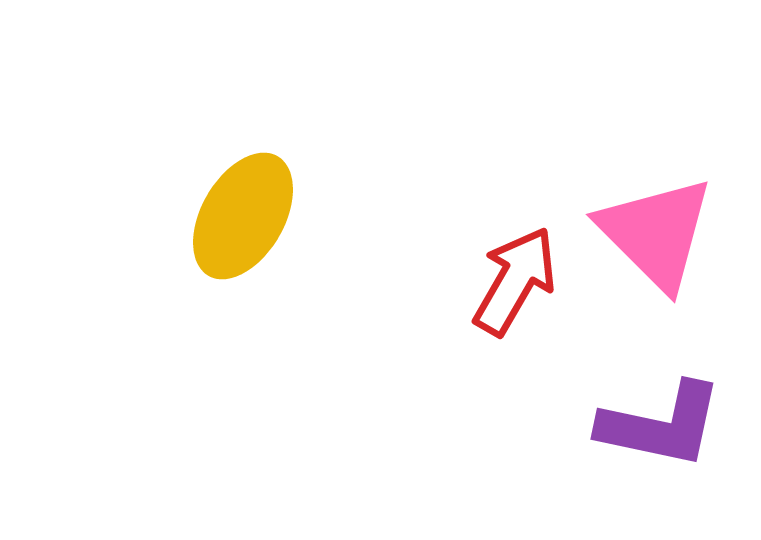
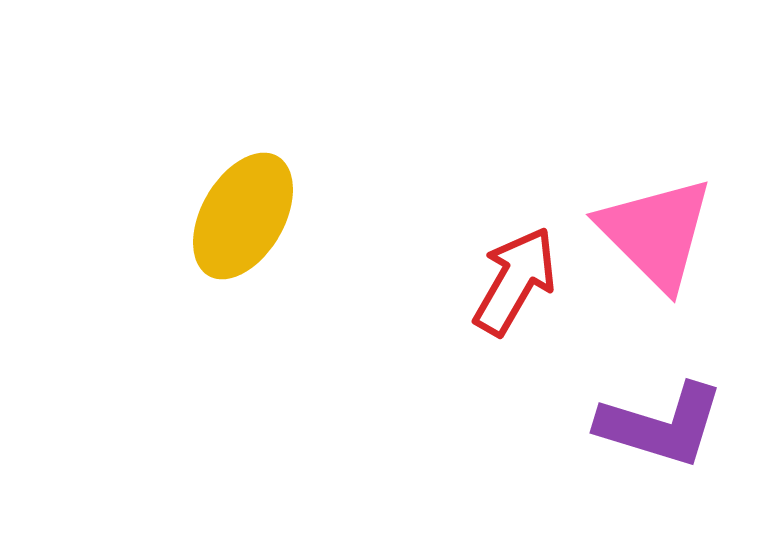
purple L-shape: rotated 5 degrees clockwise
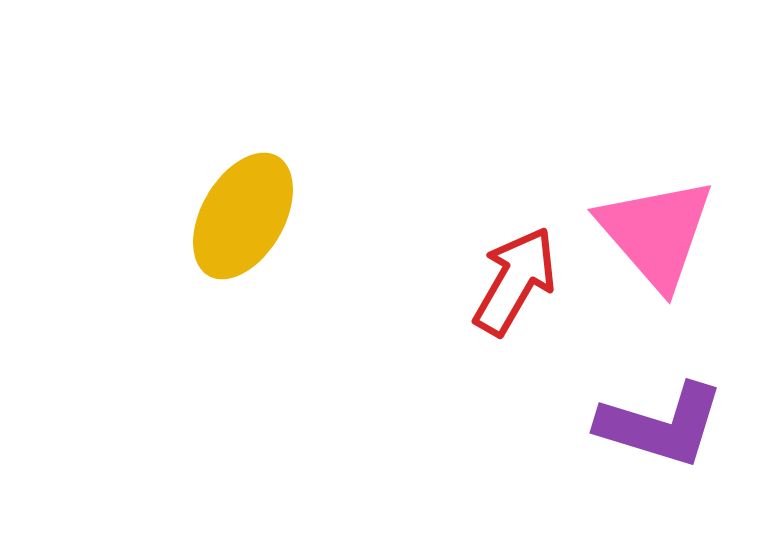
pink triangle: rotated 4 degrees clockwise
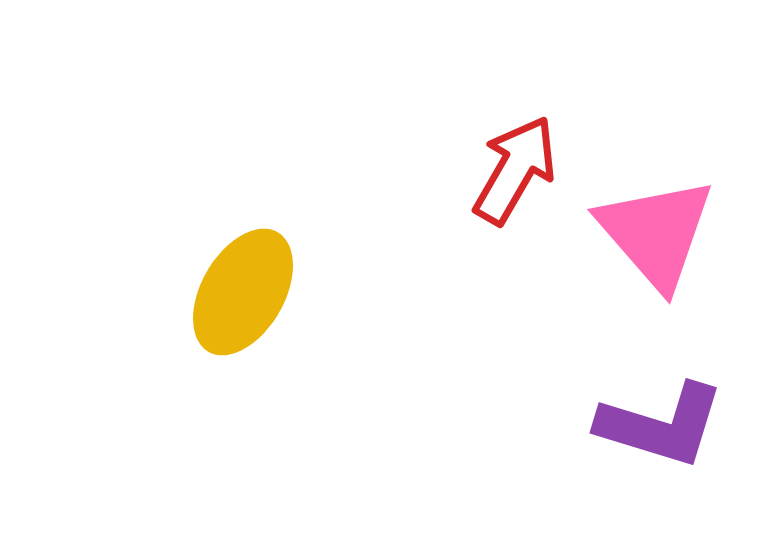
yellow ellipse: moved 76 px down
red arrow: moved 111 px up
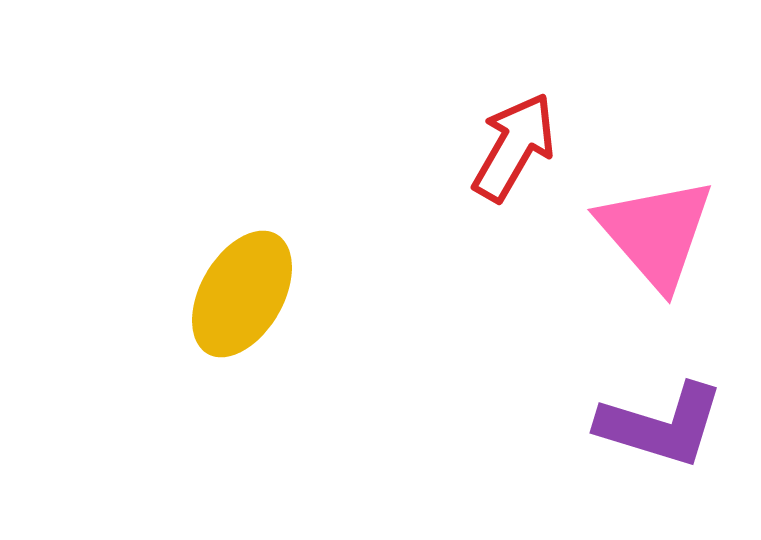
red arrow: moved 1 px left, 23 px up
yellow ellipse: moved 1 px left, 2 px down
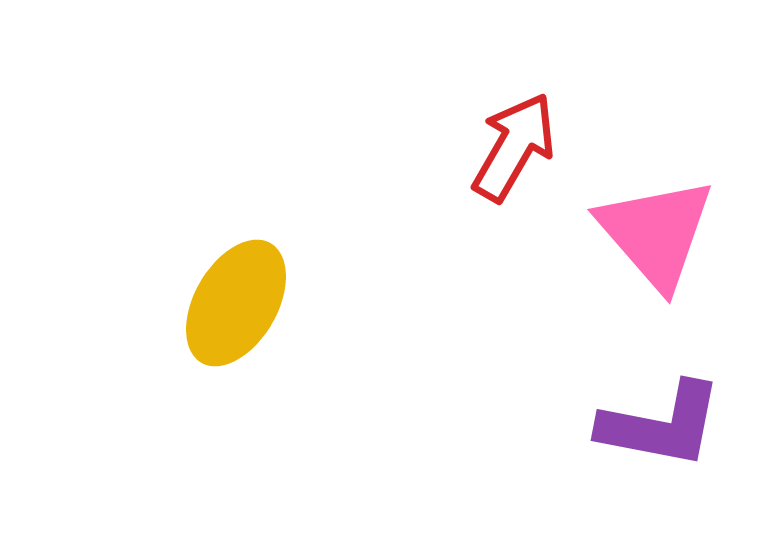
yellow ellipse: moved 6 px left, 9 px down
purple L-shape: rotated 6 degrees counterclockwise
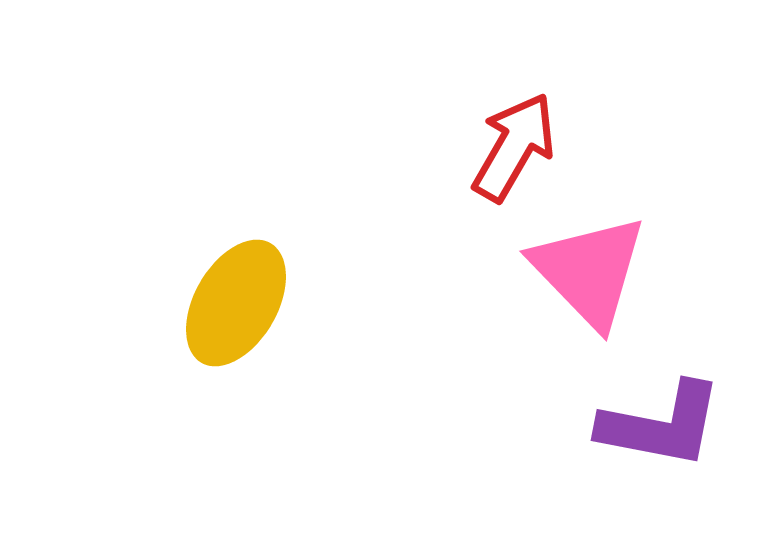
pink triangle: moved 67 px left, 38 px down; rotated 3 degrees counterclockwise
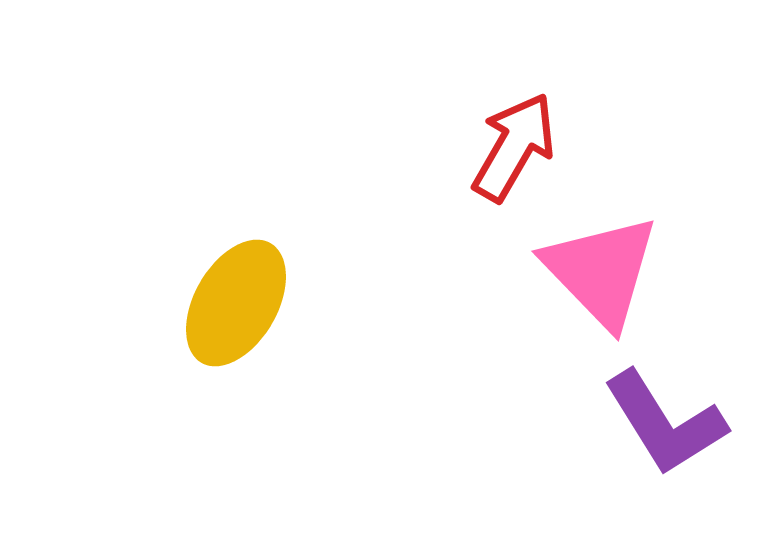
pink triangle: moved 12 px right
purple L-shape: moved 4 px right, 2 px up; rotated 47 degrees clockwise
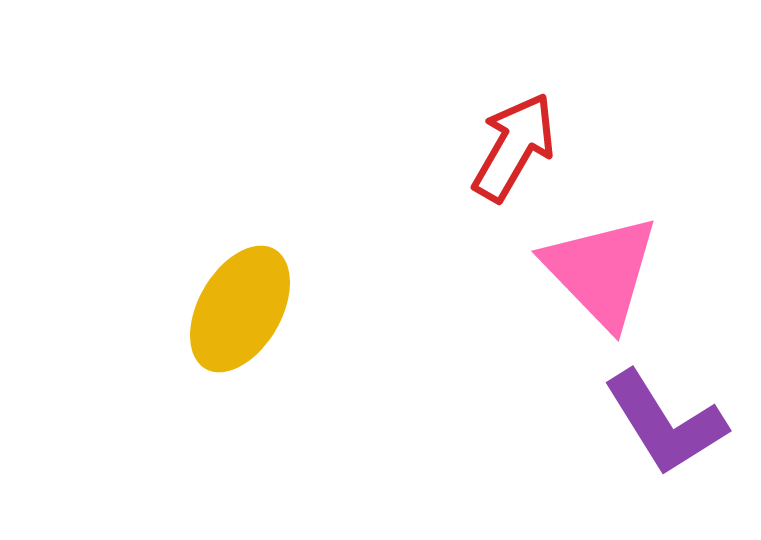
yellow ellipse: moved 4 px right, 6 px down
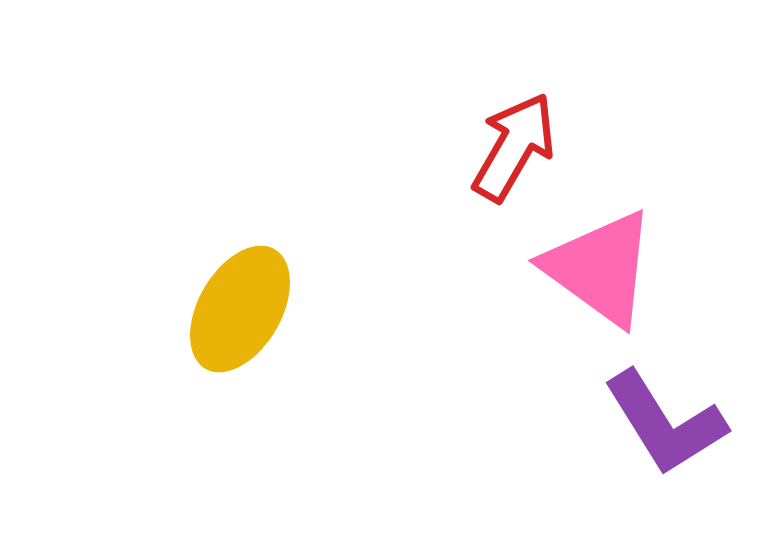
pink triangle: moved 1 px left, 3 px up; rotated 10 degrees counterclockwise
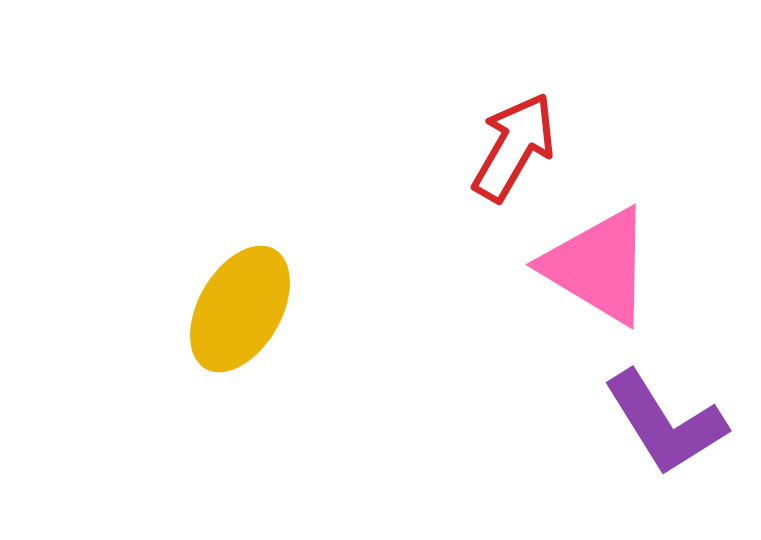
pink triangle: moved 2 px left, 2 px up; rotated 5 degrees counterclockwise
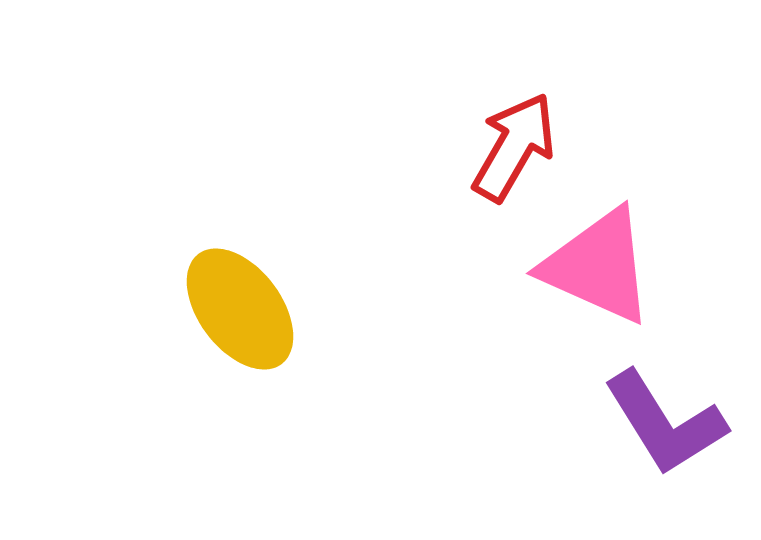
pink triangle: rotated 7 degrees counterclockwise
yellow ellipse: rotated 67 degrees counterclockwise
